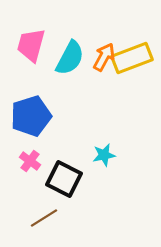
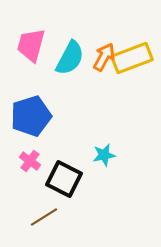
brown line: moved 1 px up
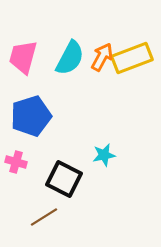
pink trapezoid: moved 8 px left, 12 px down
orange arrow: moved 2 px left
pink cross: moved 14 px left, 1 px down; rotated 20 degrees counterclockwise
